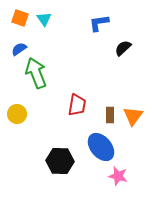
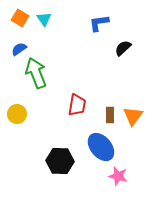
orange square: rotated 12 degrees clockwise
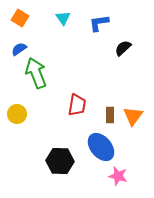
cyan triangle: moved 19 px right, 1 px up
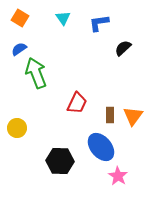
red trapezoid: moved 2 px up; rotated 15 degrees clockwise
yellow circle: moved 14 px down
pink star: rotated 18 degrees clockwise
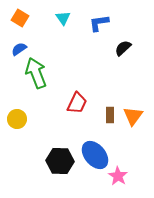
yellow circle: moved 9 px up
blue ellipse: moved 6 px left, 8 px down
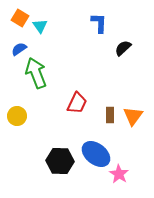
cyan triangle: moved 23 px left, 8 px down
blue L-shape: rotated 100 degrees clockwise
yellow circle: moved 3 px up
blue ellipse: moved 1 px right, 1 px up; rotated 12 degrees counterclockwise
pink star: moved 1 px right, 2 px up
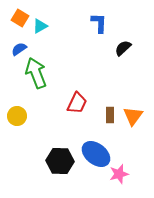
cyan triangle: rotated 35 degrees clockwise
pink star: rotated 24 degrees clockwise
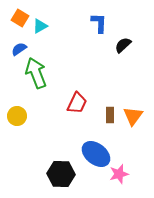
black semicircle: moved 3 px up
black hexagon: moved 1 px right, 13 px down
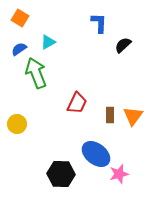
cyan triangle: moved 8 px right, 16 px down
yellow circle: moved 8 px down
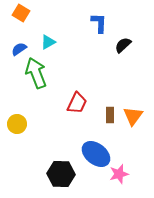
orange square: moved 1 px right, 5 px up
